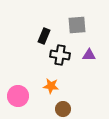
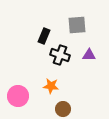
black cross: rotated 12 degrees clockwise
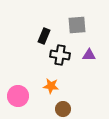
black cross: rotated 12 degrees counterclockwise
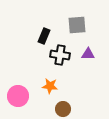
purple triangle: moved 1 px left, 1 px up
orange star: moved 1 px left
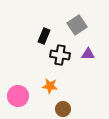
gray square: rotated 30 degrees counterclockwise
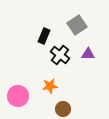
black cross: rotated 30 degrees clockwise
orange star: rotated 14 degrees counterclockwise
